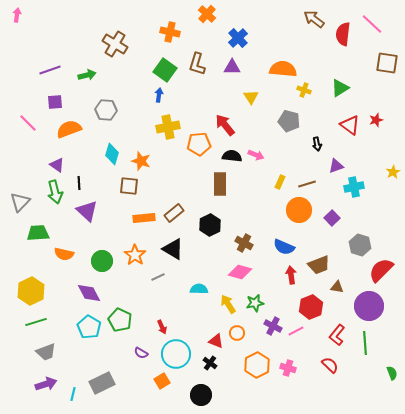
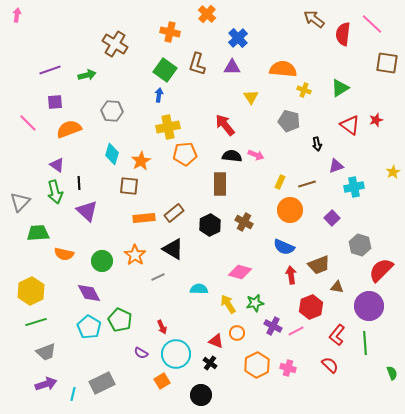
gray hexagon at (106, 110): moved 6 px right, 1 px down
orange pentagon at (199, 144): moved 14 px left, 10 px down
orange star at (141, 161): rotated 24 degrees clockwise
orange circle at (299, 210): moved 9 px left
brown cross at (244, 243): moved 21 px up
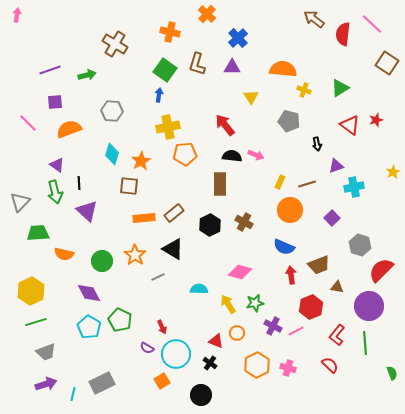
brown square at (387, 63): rotated 25 degrees clockwise
purple semicircle at (141, 353): moved 6 px right, 5 px up
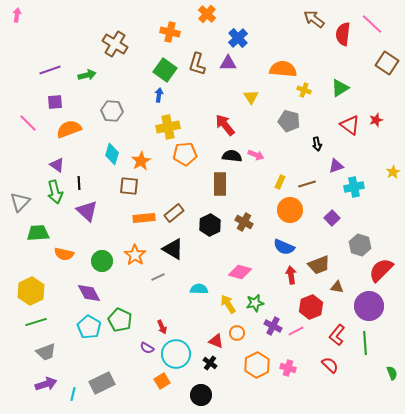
purple triangle at (232, 67): moved 4 px left, 4 px up
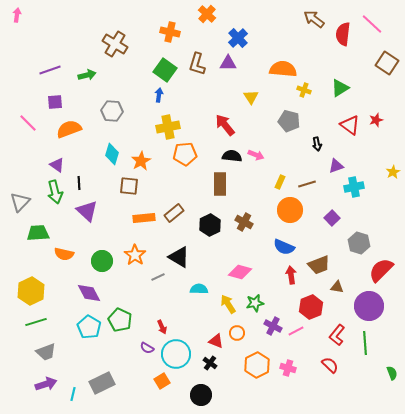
gray hexagon at (360, 245): moved 1 px left, 2 px up
black triangle at (173, 249): moved 6 px right, 8 px down
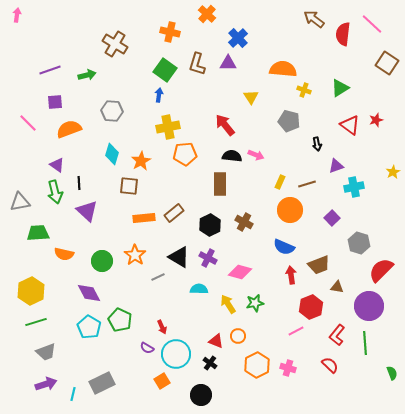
gray triangle at (20, 202): rotated 35 degrees clockwise
purple cross at (273, 326): moved 65 px left, 68 px up
orange circle at (237, 333): moved 1 px right, 3 px down
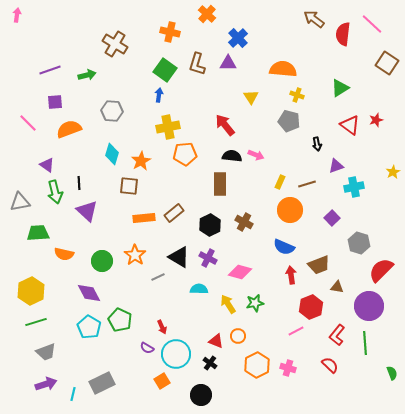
yellow cross at (304, 90): moved 7 px left, 5 px down
purple triangle at (57, 165): moved 10 px left
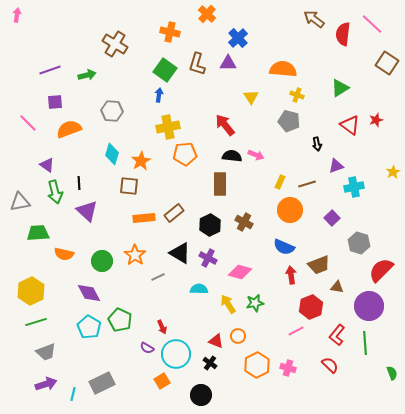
black triangle at (179, 257): moved 1 px right, 4 px up
